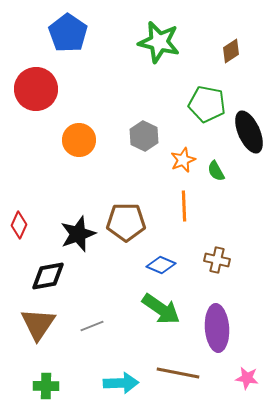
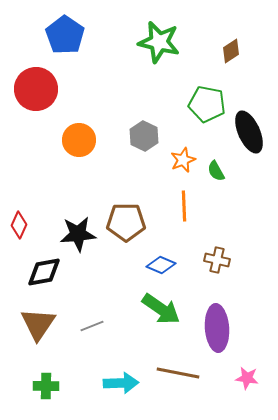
blue pentagon: moved 3 px left, 2 px down
black star: rotated 15 degrees clockwise
black diamond: moved 4 px left, 4 px up
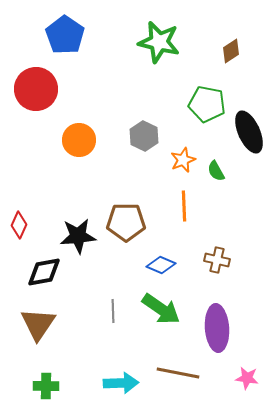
black star: moved 2 px down
gray line: moved 21 px right, 15 px up; rotated 70 degrees counterclockwise
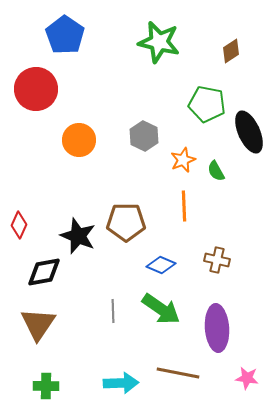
black star: rotated 27 degrees clockwise
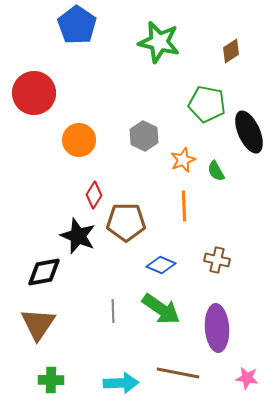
blue pentagon: moved 12 px right, 10 px up
red circle: moved 2 px left, 4 px down
red diamond: moved 75 px right, 30 px up; rotated 8 degrees clockwise
green cross: moved 5 px right, 6 px up
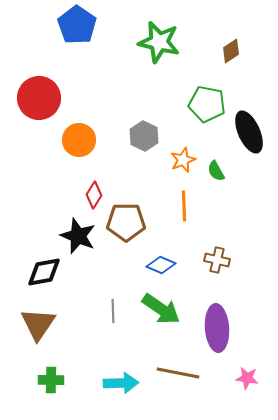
red circle: moved 5 px right, 5 px down
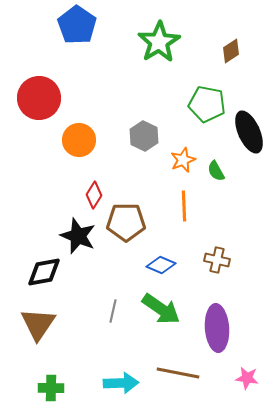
green star: rotated 27 degrees clockwise
gray line: rotated 15 degrees clockwise
green cross: moved 8 px down
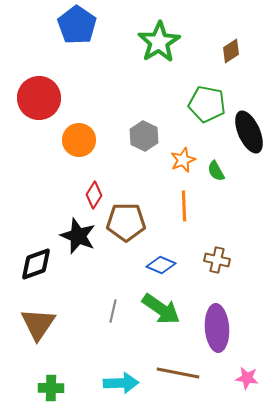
black diamond: moved 8 px left, 8 px up; rotated 9 degrees counterclockwise
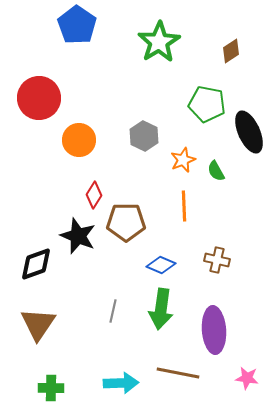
green arrow: rotated 63 degrees clockwise
purple ellipse: moved 3 px left, 2 px down
